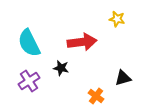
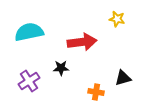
cyan semicircle: moved 11 px up; rotated 104 degrees clockwise
black star: rotated 14 degrees counterclockwise
orange cross: moved 4 px up; rotated 28 degrees counterclockwise
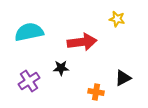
black triangle: rotated 12 degrees counterclockwise
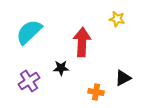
cyan semicircle: rotated 32 degrees counterclockwise
red arrow: rotated 80 degrees counterclockwise
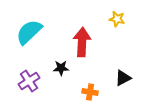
orange cross: moved 6 px left
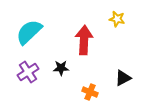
red arrow: moved 2 px right, 2 px up
purple cross: moved 1 px left, 9 px up
orange cross: rotated 14 degrees clockwise
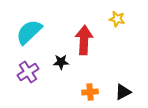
black star: moved 6 px up
black triangle: moved 14 px down
orange cross: rotated 28 degrees counterclockwise
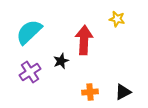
black star: moved 1 px up; rotated 21 degrees counterclockwise
purple cross: moved 2 px right
